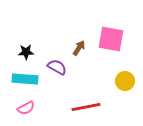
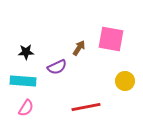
purple semicircle: rotated 126 degrees clockwise
cyan rectangle: moved 2 px left, 2 px down
pink semicircle: rotated 30 degrees counterclockwise
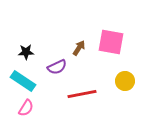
pink square: moved 3 px down
cyan rectangle: rotated 30 degrees clockwise
red line: moved 4 px left, 13 px up
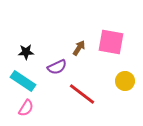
red line: rotated 48 degrees clockwise
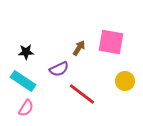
purple semicircle: moved 2 px right, 2 px down
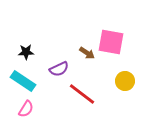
brown arrow: moved 8 px right, 5 px down; rotated 91 degrees clockwise
pink semicircle: moved 1 px down
